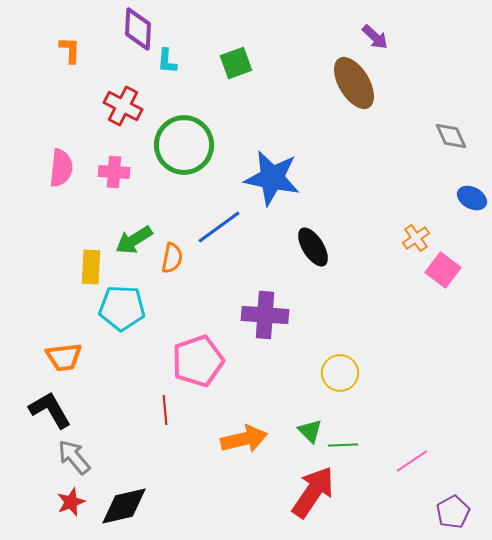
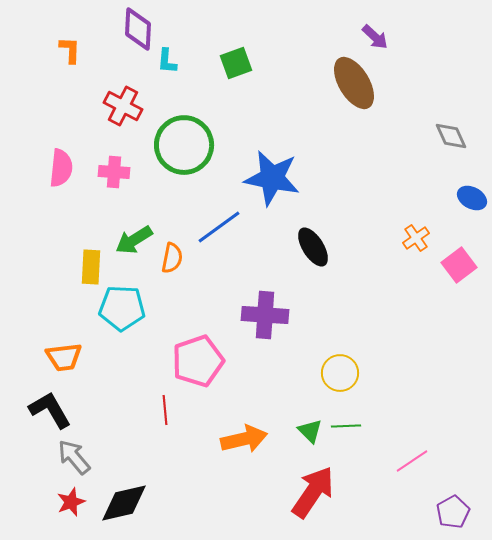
pink square: moved 16 px right, 5 px up; rotated 16 degrees clockwise
green line: moved 3 px right, 19 px up
black diamond: moved 3 px up
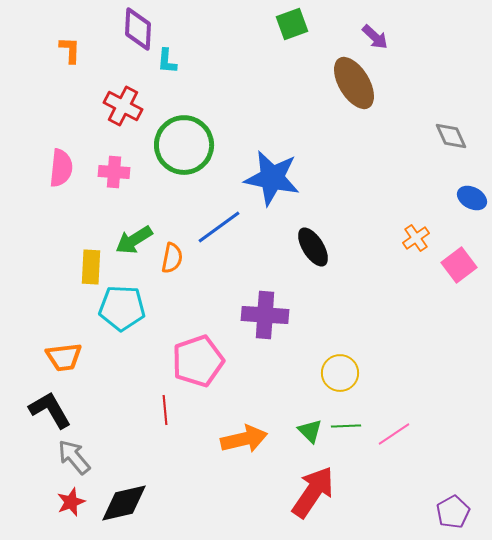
green square: moved 56 px right, 39 px up
pink line: moved 18 px left, 27 px up
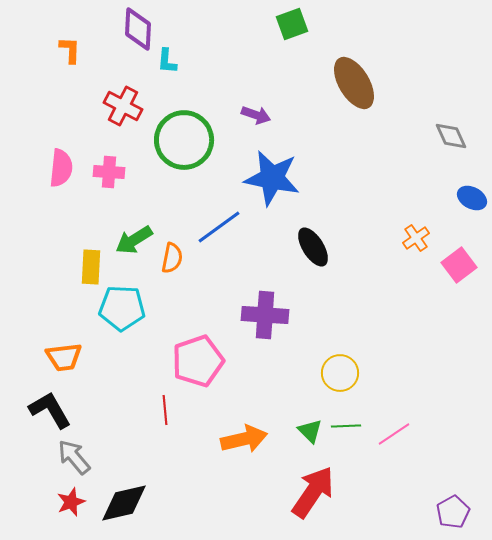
purple arrow: moved 119 px left, 78 px down; rotated 24 degrees counterclockwise
green circle: moved 5 px up
pink cross: moved 5 px left
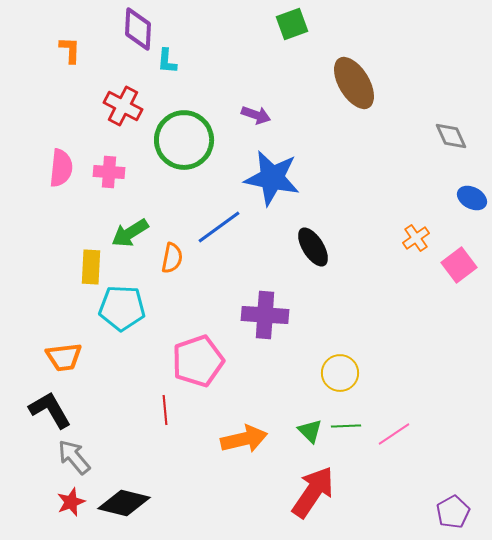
green arrow: moved 4 px left, 7 px up
black diamond: rotated 27 degrees clockwise
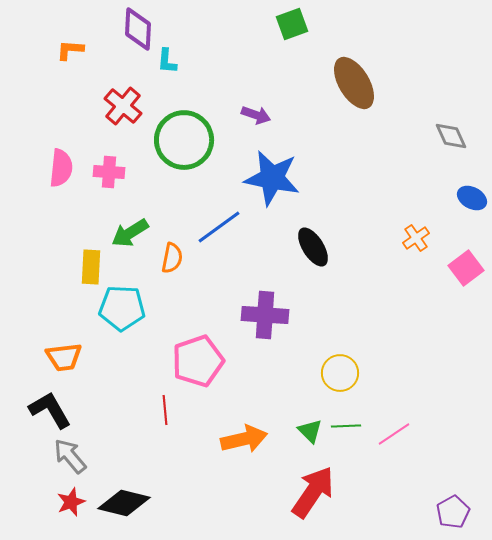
orange L-shape: rotated 88 degrees counterclockwise
red cross: rotated 12 degrees clockwise
pink square: moved 7 px right, 3 px down
gray arrow: moved 4 px left, 1 px up
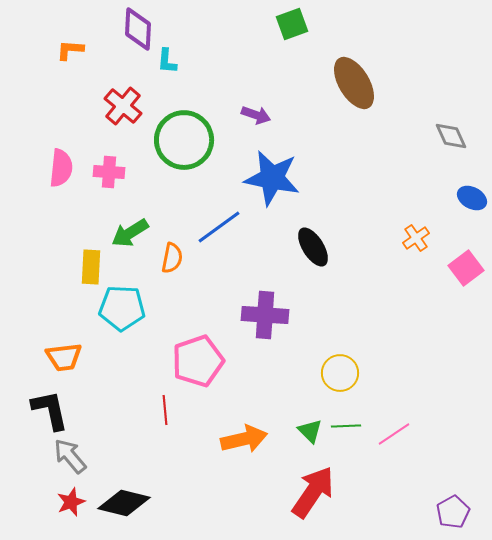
black L-shape: rotated 18 degrees clockwise
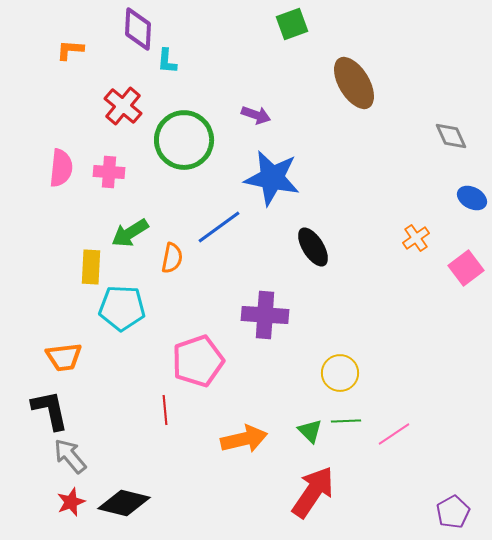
green line: moved 5 px up
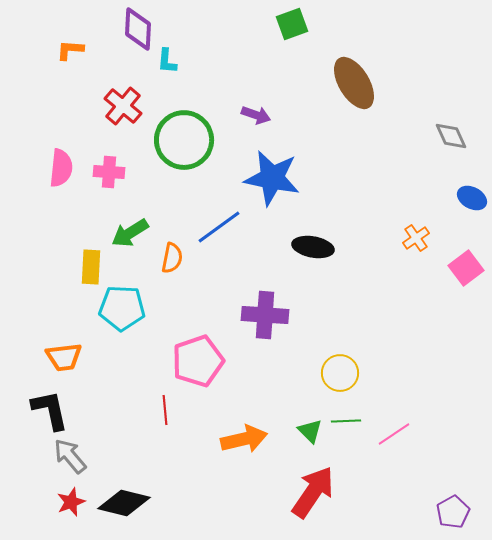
black ellipse: rotated 48 degrees counterclockwise
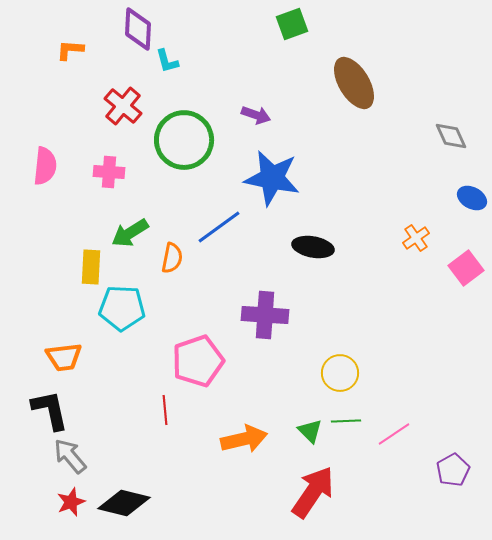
cyan L-shape: rotated 20 degrees counterclockwise
pink semicircle: moved 16 px left, 2 px up
purple pentagon: moved 42 px up
